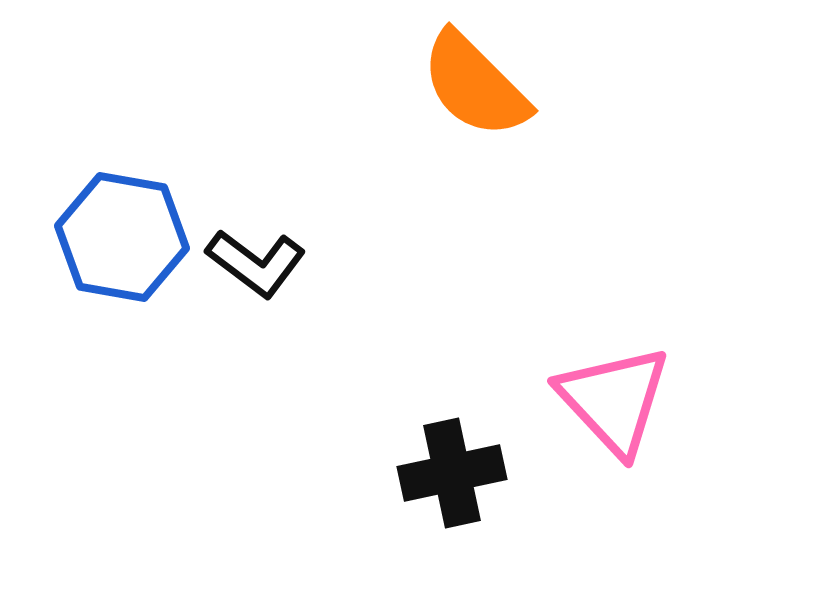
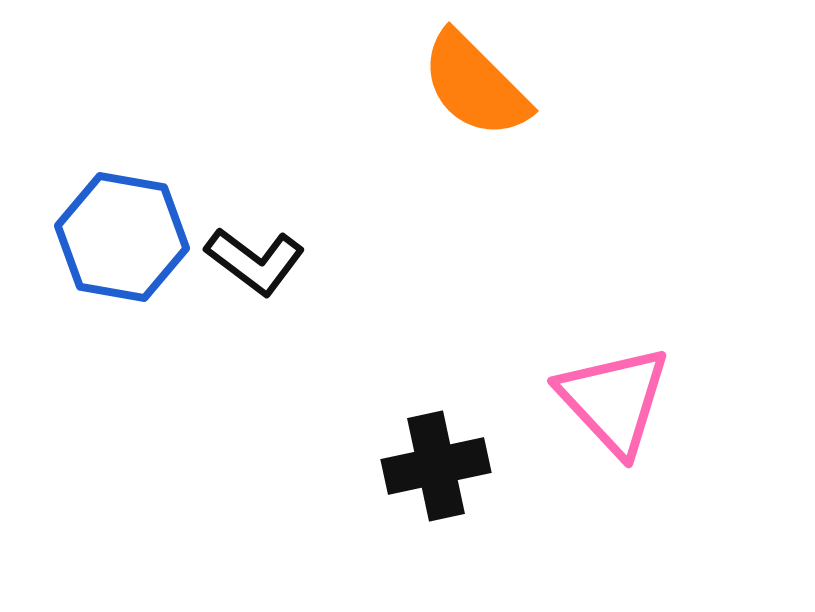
black L-shape: moved 1 px left, 2 px up
black cross: moved 16 px left, 7 px up
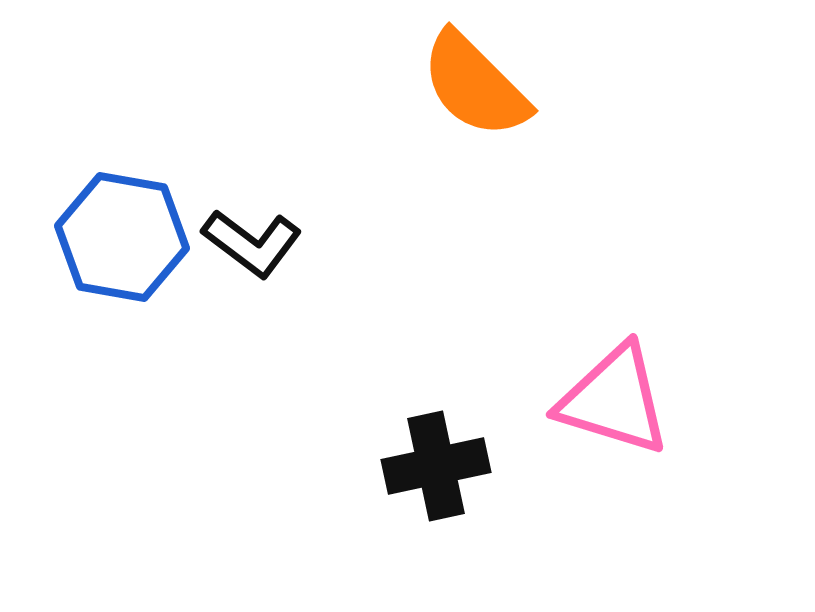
black L-shape: moved 3 px left, 18 px up
pink triangle: rotated 30 degrees counterclockwise
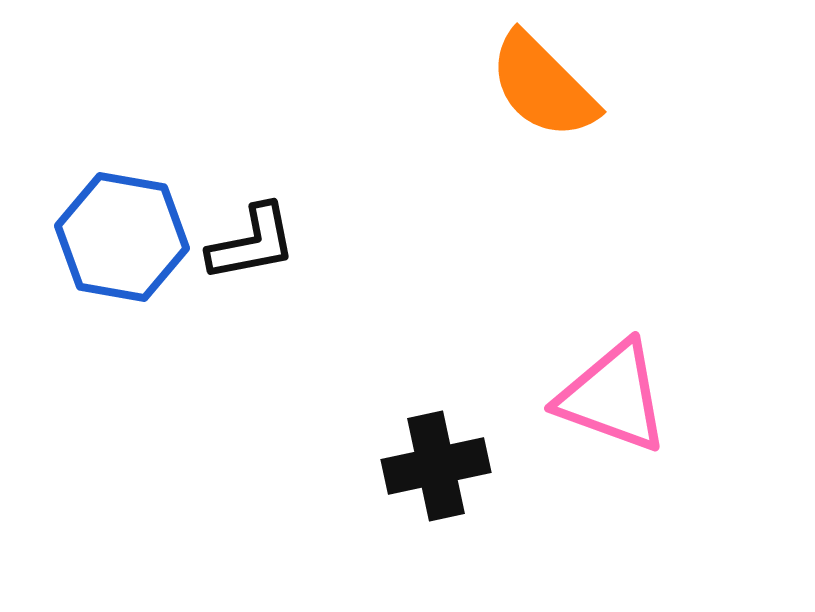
orange semicircle: moved 68 px right, 1 px down
black L-shape: rotated 48 degrees counterclockwise
pink triangle: moved 1 px left, 3 px up; rotated 3 degrees clockwise
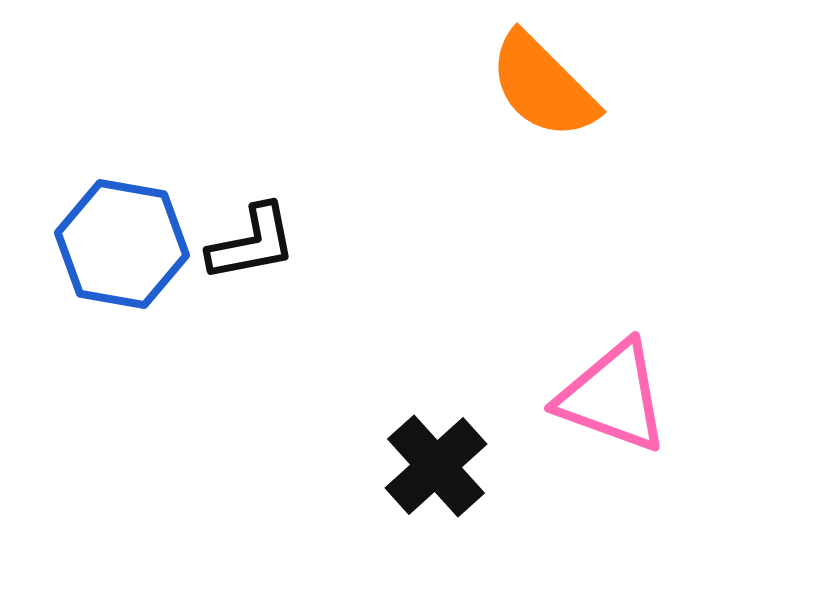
blue hexagon: moved 7 px down
black cross: rotated 30 degrees counterclockwise
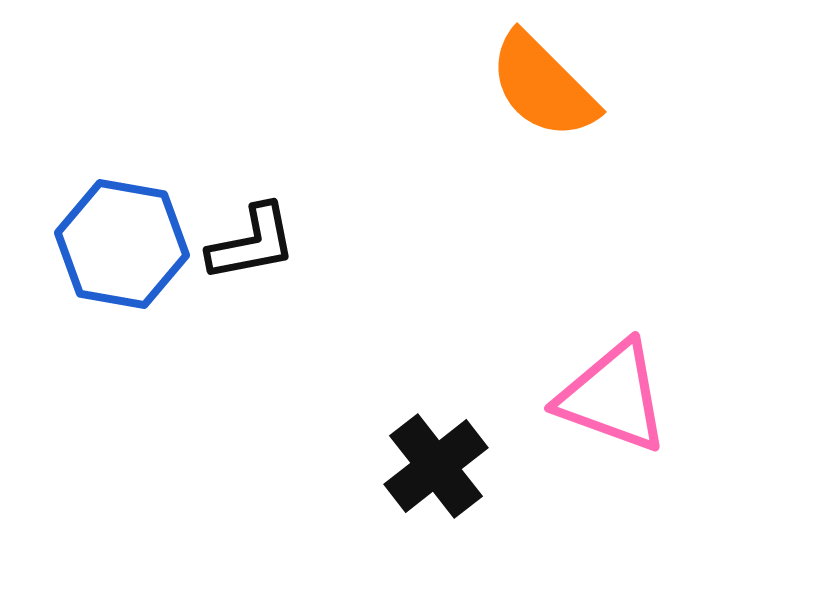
black cross: rotated 4 degrees clockwise
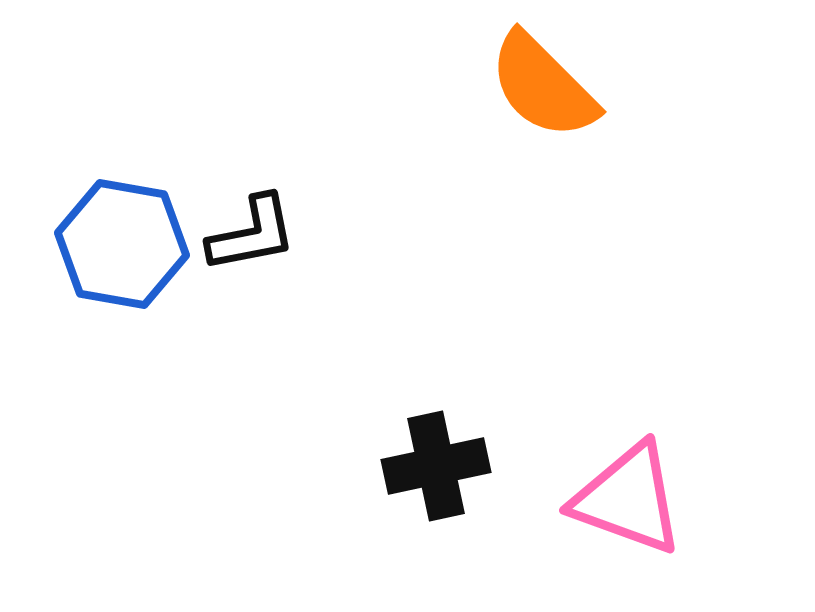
black L-shape: moved 9 px up
pink triangle: moved 15 px right, 102 px down
black cross: rotated 26 degrees clockwise
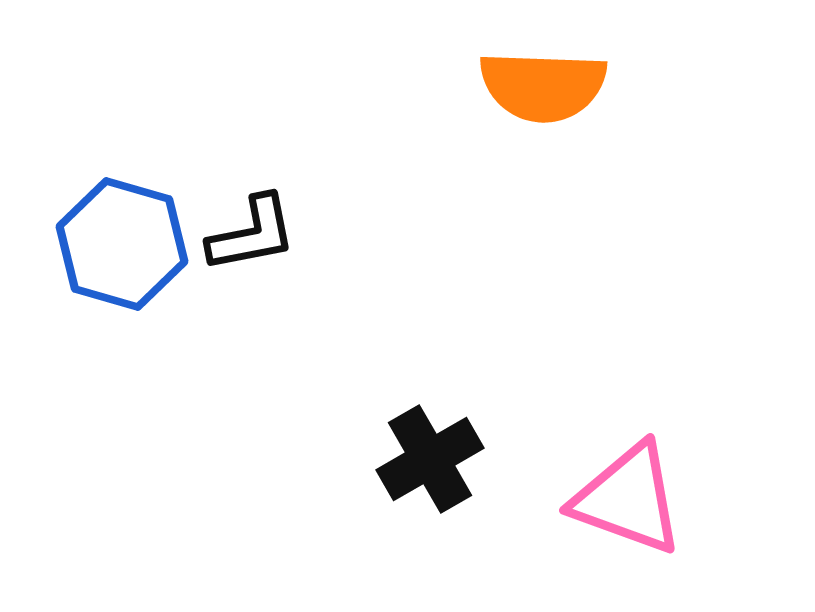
orange semicircle: rotated 43 degrees counterclockwise
blue hexagon: rotated 6 degrees clockwise
black cross: moved 6 px left, 7 px up; rotated 18 degrees counterclockwise
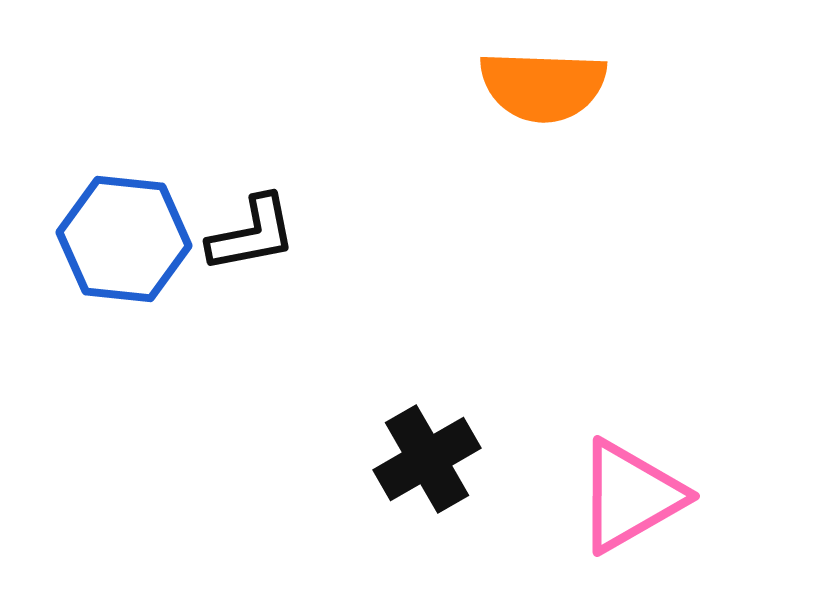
blue hexagon: moved 2 px right, 5 px up; rotated 10 degrees counterclockwise
black cross: moved 3 px left
pink triangle: moved 2 px right, 3 px up; rotated 50 degrees counterclockwise
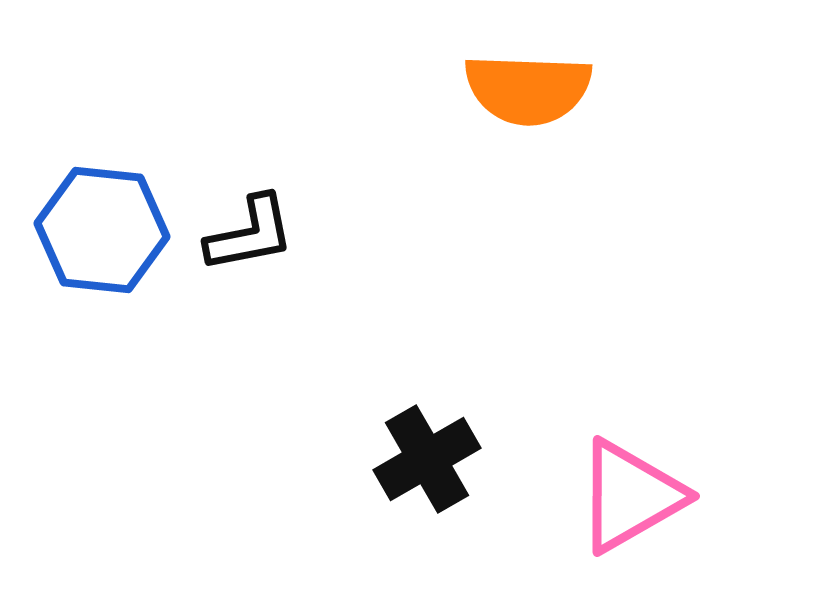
orange semicircle: moved 15 px left, 3 px down
black L-shape: moved 2 px left
blue hexagon: moved 22 px left, 9 px up
